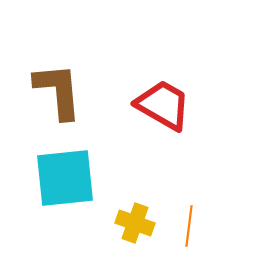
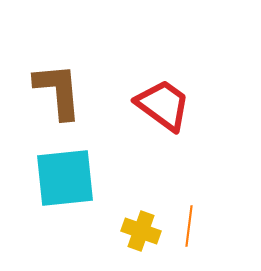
red trapezoid: rotated 6 degrees clockwise
yellow cross: moved 6 px right, 8 px down
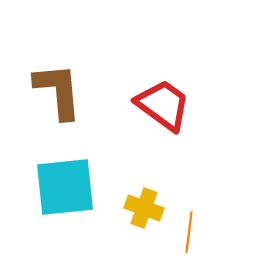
cyan square: moved 9 px down
orange line: moved 6 px down
yellow cross: moved 3 px right, 23 px up
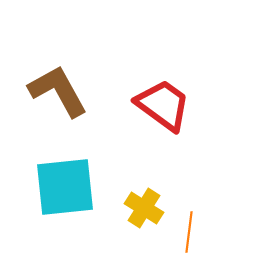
brown L-shape: rotated 24 degrees counterclockwise
yellow cross: rotated 12 degrees clockwise
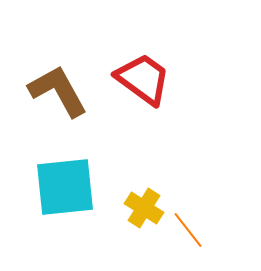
red trapezoid: moved 20 px left, 26 px up
orange line: moved 1 px left, 2 px up; rotated 45 degrees counterclockwise
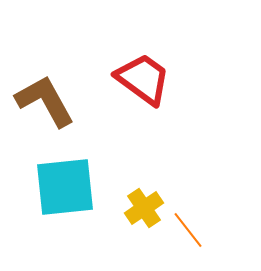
brown L-shape: moved 13 px left, 10 px down
yellow cross: rotated 24 degrees clockwise
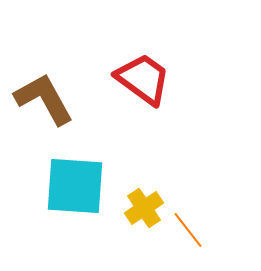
brown L-shape: moved 1 px left, 2 px up
cyan square: moved 10 px right, 1 px up; rotated 10 degrees clockwise
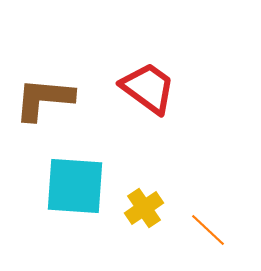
red trapezoid: moved 5 px right, 9 px down
brown L-shape: rotated 56 degrees counterclockwise
orange line: moved 20 px right; rotated 9 degrees counterclockwise
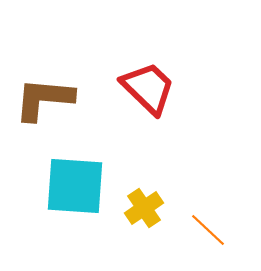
red trapezoid: rotated 8 degrees clockwise
